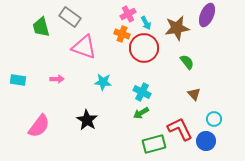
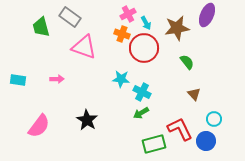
cyan star: moved 18 px right, 3 px up
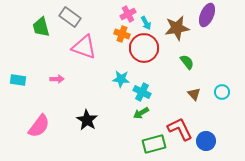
cyan circle: moved 8 px right, 27 px up
